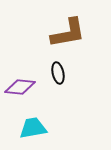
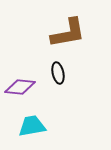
cyan trapezoid: moved 1 px left, 2 px up
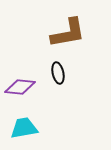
cyan trapezoid: moved 8 px left, 2 px down
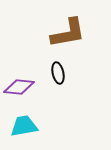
purple diamond: moved 1 px left
cyan trapezoid: moved 2 px up
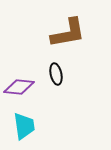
black ellipse: moved 2 px left, 1 px down
cyan trapezoid: rotated 92 degrees clockwise
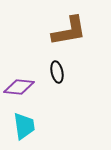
brown L-shape: moved 1 px right, 2 px up
black ellipse: moved 1 px right, 2 px up
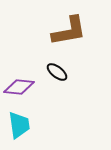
black ellipse: rotated 40 degrees counterclockwise
cyan trapezoid: moved 5 px left, 1 px up
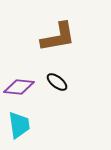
brown L-shape: moved 11 px left, 6 px down
black ellipse: moved 10 px down
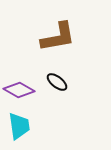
purple diamond: moved 3 px down; rotated 24 degrees clockwise
cyan trapezoid: moved 1 px down
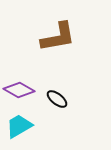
black ellipse: moved 17 px down
cyan trapezoid: rotated 112 degrees counterclockwise
